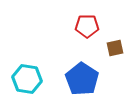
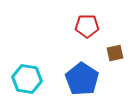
brown square: moved 5 px down
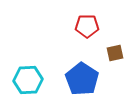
cyan hexagon: moved 1 px right, 1 px down; rotated 12 degrees counterclockwise
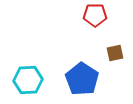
red pentagon: moved 8 px right, 11 px up
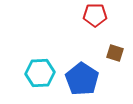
brown square: rotated 30 degrees clockwise
cyan hexagon: moved 12 px right, 7 px up
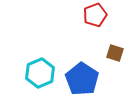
red pentagon: rotated 20 degrees counterclockwise
cyan hexagon: rotated 20 degrees counterclockwise
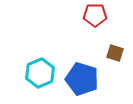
red pentagon: rotated 20 degrees clockwise
blue pentagon: rotated 16 degrees counterclockwise
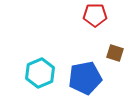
blue pentagon: moved 3 px right, 1 px up; rotated 28 degrees counterclockwise
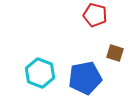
red pentagon: rotated 15 degrees clockwise
cyan hexagon: rotated 16 degrees counterclockwise
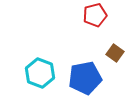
red pentagon: rotated 30 degrees counterclockwise
brown square: rotated 18 degrees clockwise
